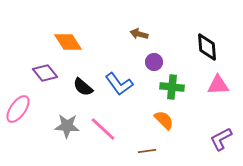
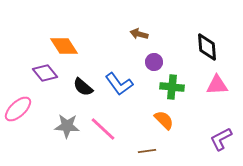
orange diamond: moved 4 px left, 4 px down
pink triangle: moved 1 px left
pink ellipse: rotated 12 degrees clockwise
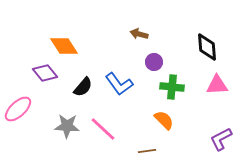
black semicircle: rotated 90 degrees counterclockwise
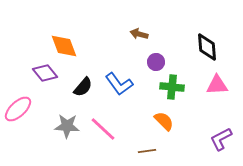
orange diamond: rotated 12 degrees clockwise
purple circle: moved 2 px right
orange semicircle: moved 1 px down
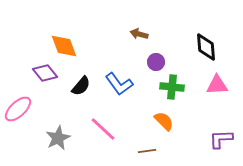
black diamond: moved 1 px left
black semicircle: moved 2 px left, 1 px up
gray star: moved 9 px left, 12 px down; rotated 30 degrees counterclockwise
purple L-shape: rotated 25 degrees clockwise
